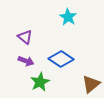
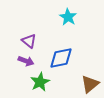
purple triangle: moved 4 px right, 4 px down
blue diamond: moved 1 px up; rotated 45 degrees counterclockwise
brown triangle: moved 1 px left
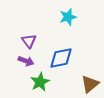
cyan star: rotated 24 degrees clockwise
purple triangle: rotated 14 degrees clockwise
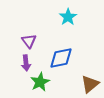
cyan star: rotated 18 degrees counterclockwise
purple arrow: moved 2 px down; rotated 63 degrees clockwise
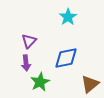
purple triangle: rotated 21 degrees clockwise
blue diamond: moved 5 px right
